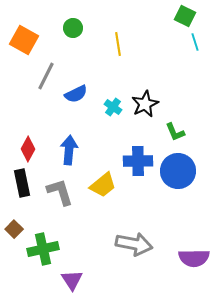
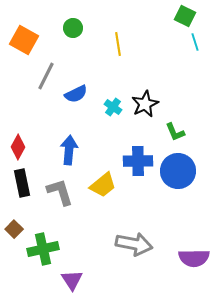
red diamond: moved 10 px left, 2 px up
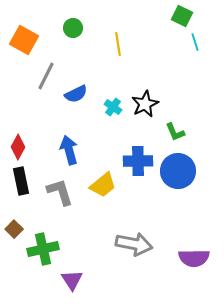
green square: moved 3 px left
blue arrow: rotated 20 degrees counterclockwise
black rectangle: moved 1 px left, 2 px up
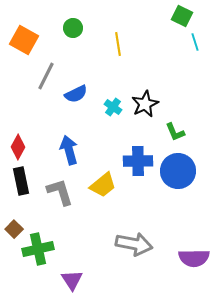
green cross: moved 5 px left
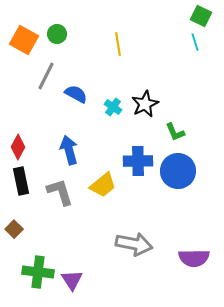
green square: moved 19 px right
green circle: moved 16 px left, 6 px down
blue semicircle: rotated 125 degrees counterclockwise
green cross: moved 23 px down; rotated 20 degrees clockwise
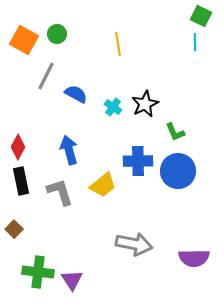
cyan line: rotated 18 degrees clockwise
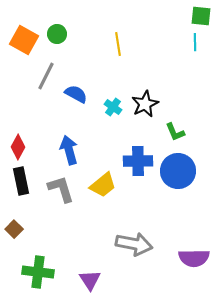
green square: rotated 20 degrees counterclockwise
gray L-shape: moved 1 px right, 3 px up
purple triangle: moved 18 px right
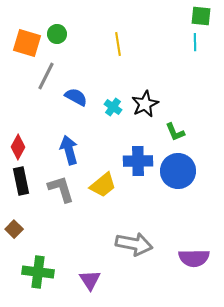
orange square: moved 3 px right, 3 px down; rotated 12 degrees counterclockwise
blue semicircle: moved 3 px down
